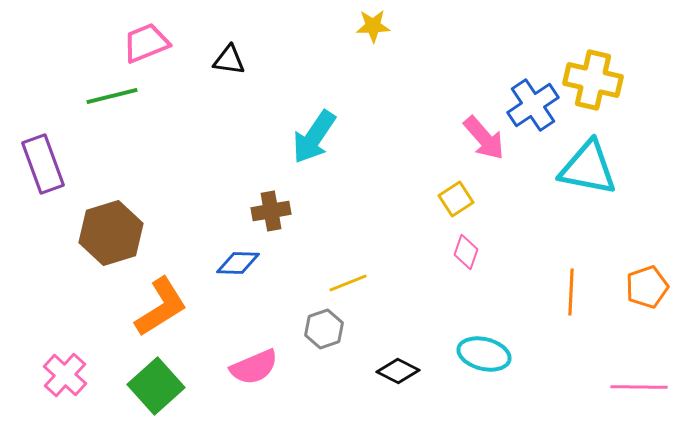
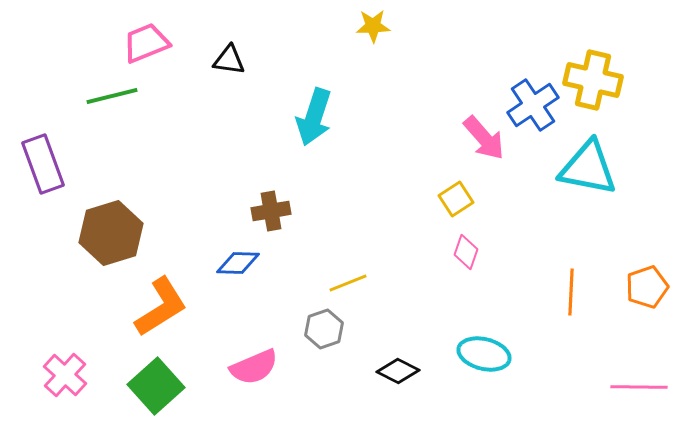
cyan arrow: moved 20 px up; rotated 16 degrees counterclockwise
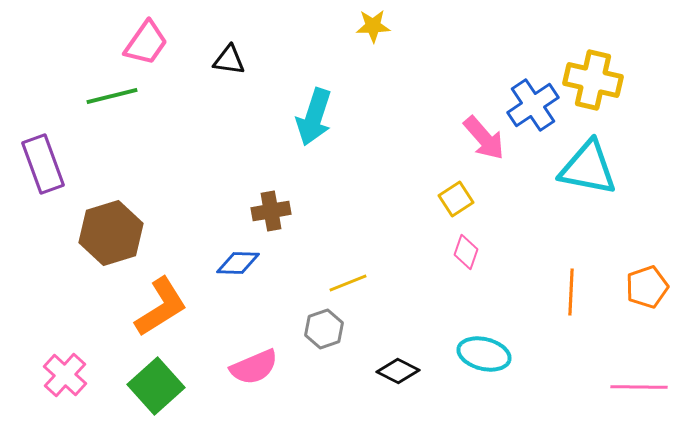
pink trapezoid: rotated 147 degrees clockwise
